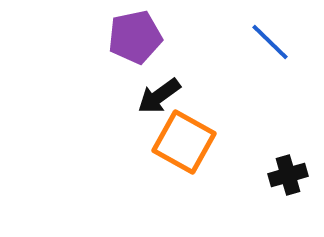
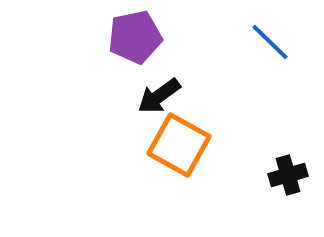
orange square: moved 5 px left, 3 px down
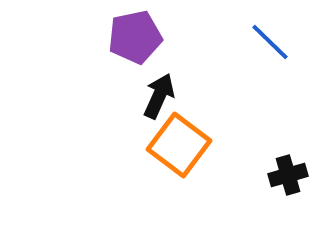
black arrow: rotated 150 degrees clockwise
orange square: rotated 8 degrees clockwise
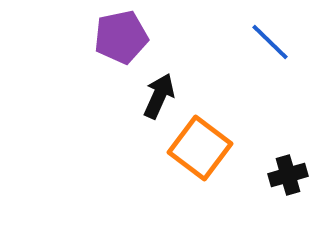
purple pentagon: moved 14 px left
orange square: moved 21 px right, 3 px down
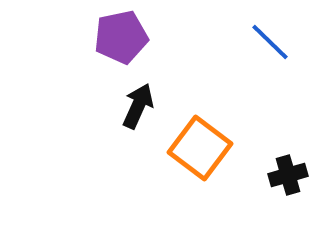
black arrow: moved 21 px left, 10 px down
